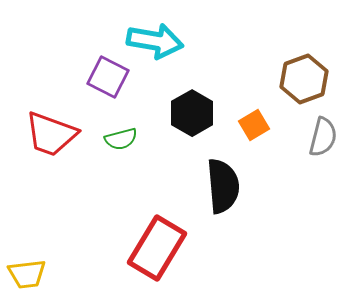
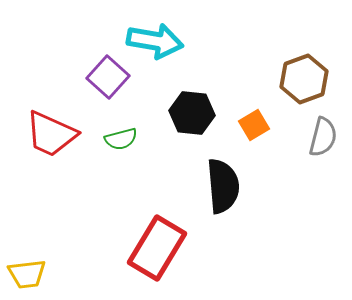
purple square: rotated 15 degrees clockwise
black hexagon: rotated 24 degrees counterclockwise
red trapezoid: rotated 4 degrees clockwise
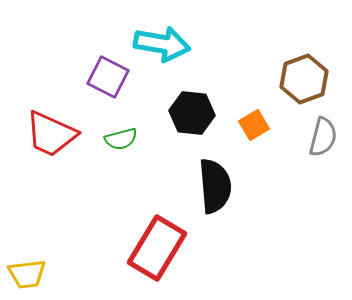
cyan arrow: moved 7 px right, 3 px down
purple square: rotated 15 degrees counterclockwise
black semicircle: moved 8 px left
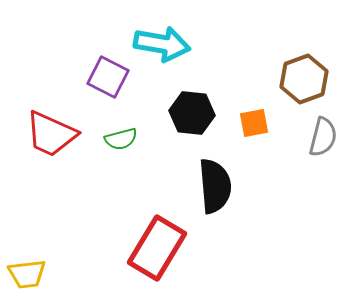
orange square: moved 2 px up; rotated 20 degrees clockwise
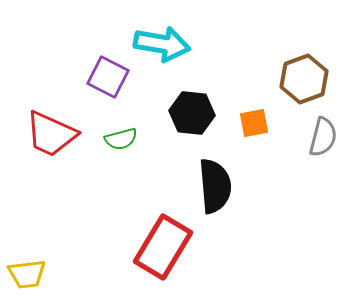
red rectangle: moved 6 px right, 1 px up
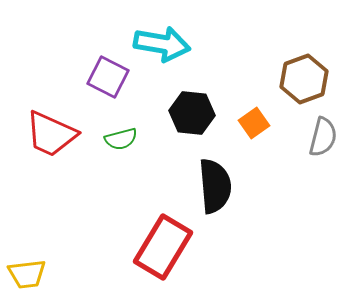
orange square: rotated 24 degrees counterclockwise
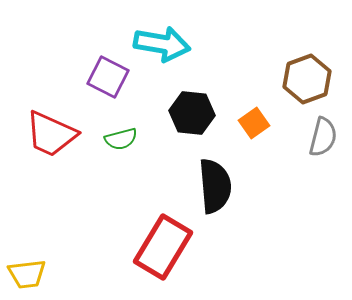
brown hexagon: moved 3 px right
